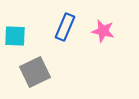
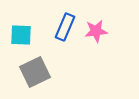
pink star: moved 7 px left; rotated 20 degrees counterclockwise
cyan square: moved 6 px right, 1 px up
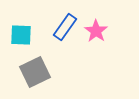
blue rectangle: rotated 12 degrees clockwise
pink star: rotated 30 degrees counterclockwise
